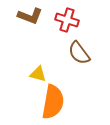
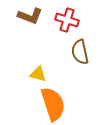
brown semicircle: moved 1 px right, 1 px up; rotated 25 degrees clockwise
orange semicircle: moved 2 px down; rotated 28 degrees counterclockwise
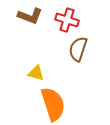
brown semicircle: moved 2 px left, 3 px up; rotated 30 degrees clockwise
yellow triangle: moved 2 px left, 1 px up
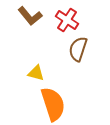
brown L-shape: rotated 30 degrees clockwise
red cross: rotated 15 degrees clockwise
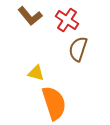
orange semicircle: moved 1 px right, 1 px up
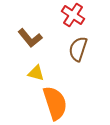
brown L-shape: moved 22 px down
red cross: moved 6 px right, 5 px up
orange semicircle: moved 1 px right
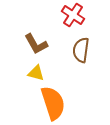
brown L-shape: moved 6 px right, 6 px down; rotated 10 degrees clockwise
brown semicircle: moved 3 px right, 1 px down; rotated 10 degrees counterclockwise
orange semicircle: moved 2 px left
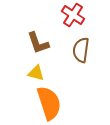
brown L-shape: moved 2 px right, 1 px up; rotated 10 degrees clockwise
orange semicircle: moved 4 px left
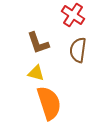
brown semicircle: moved 3 px left
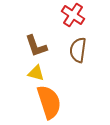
brown L-shape: moved 2 px left, 3 px down
orange semicircle: moved 1 px up
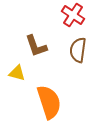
yellow triangle: moved 19 px left
